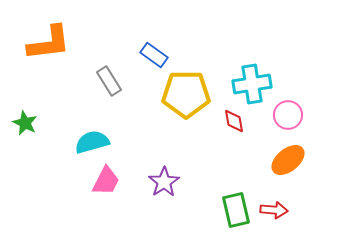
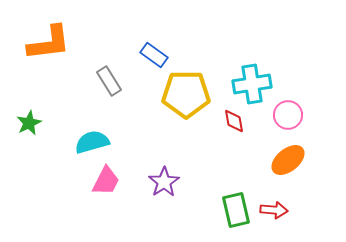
green star: moved 4 px right; rotated 20 degrees clockwise
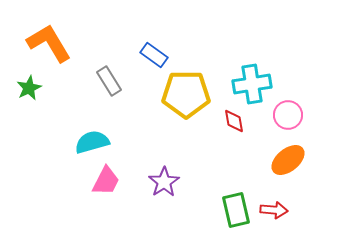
orange L-shape: rotated 114 degrees counterclockwise
green star: moved 35 px up
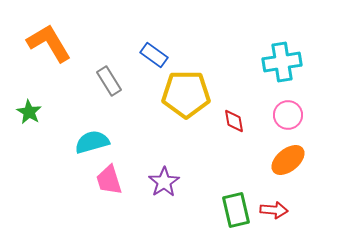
cyan cross: moved 30 px right, 22 px up
green star: moved 24 px down; rotated 15 degrees counterclockwise
pink trapezoid: moved 3 px right, 1 px up; rotated 136 degrees clockwise
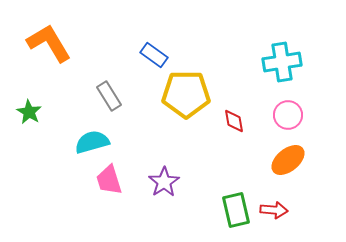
gray rectangle: moved 15 px down
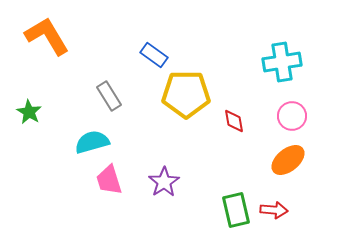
orange L-shape: moved 2 px left, 7 px up
pink circle: moved 4 px right, 1 px down
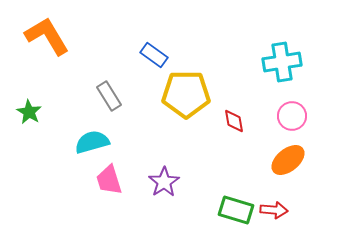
green rectangle: rotated 60 degrees counterclockwise
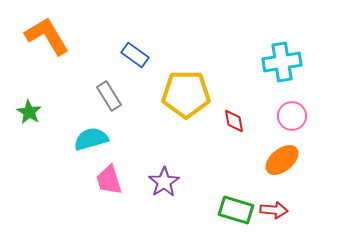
blue rectangle: moved 19 px left
cyan semicircle: moved 1 px left, 3 px up
orange ellipse: moved 6 px left
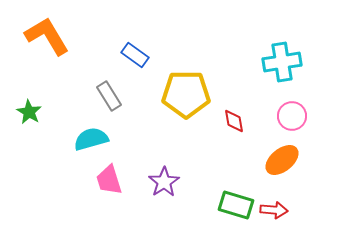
green rectangle: moved 5 px up
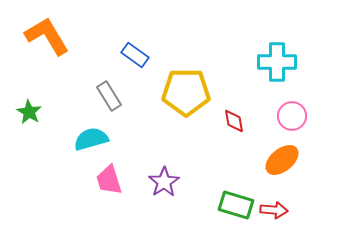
cyan cross: moved 5 px left; rotated 9 degrees clockwise
yellow pentagon: moved 2 px up
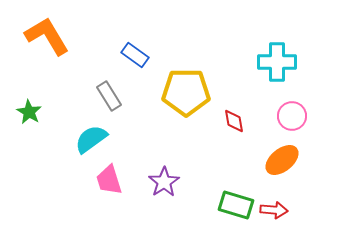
cyan semicircle: rotated 20 degrees counterclockwise
